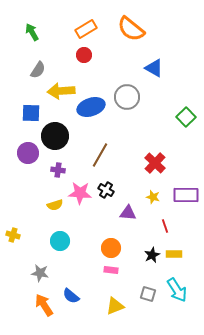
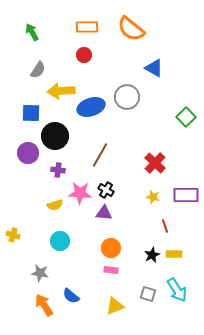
orange rectangle: moved 1 px right, 2 px up; rotated 30 degrees clockwise
purple triangle: moved 24 px left
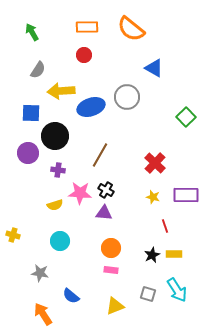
orange arrow: moved 1 px left, 9 px down
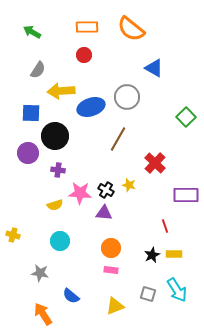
green arrow: rotated 30 degrees counterclockwise
brown line: moved 18 px right, 16 px up
yellow star: moved 24 px left, 12 px up
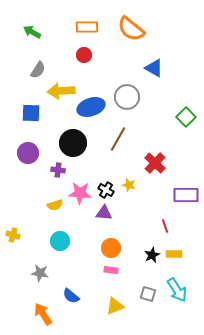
black circle: moved 18 px right, 7 px down
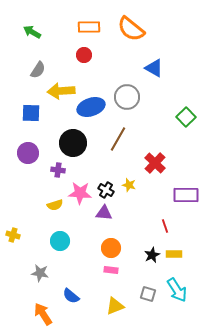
orange rectangle: moved 2 px right
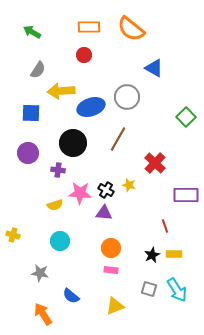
gray square: moved 1 px right, 5 px up
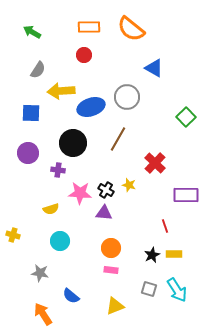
yellow semicircle: moved 4 px left, 4 px down
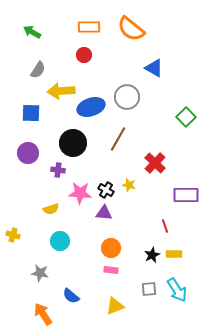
gray square: rotated 21 degrees counterclockwise
